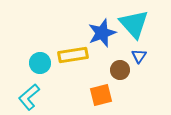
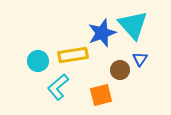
cyan triangle: moved 1 px left, 1 px down
blue triangle: moved 1 px right, 3 px down
cyan circle: moved 2 px left, 2 px up
cyan L-shape: moved 29 px right, 10 px up
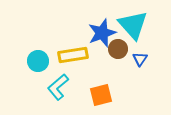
brown circle: moved 2 px left, 21 px up
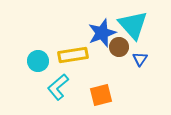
brown circle: moved 1 px right, 2 px up
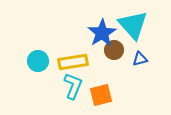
blue star: rotated 12 degrees counterclockwise
brown circle: moved 5 px left, 3 px down
yellow rectangle: moved 7 px down
blue triangle: rotated 42 degrees clockwise
cyan L-shape: moved 15 px right, 1 px up; rotated 152 degrees clockwise
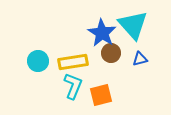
blue star: rotated 8 degrees counterclockwise
brown circle: moved 3 px left, 3 px down
